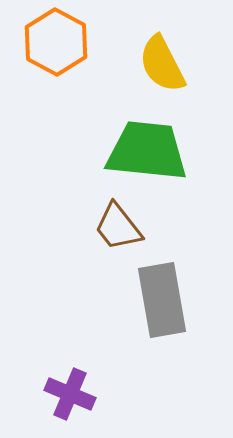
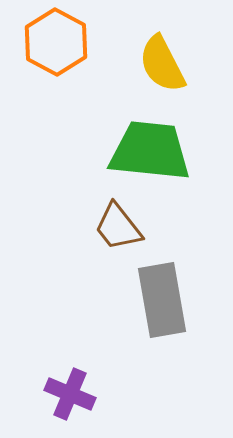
green trapezoid: moved 3 px right
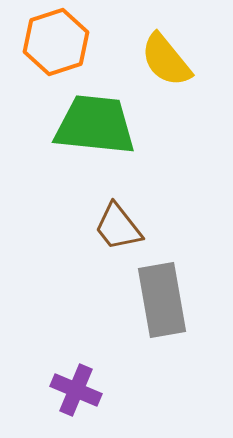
orange hexagon: rotated 14 degrees clockwise
yellow semicircle: moved 4 px right, 4 px up; rotated 12 degrees counterclockwise
green trapezoid: moved 55 px left, 26 px up
purple cross: moved 6 px right, 4 px up
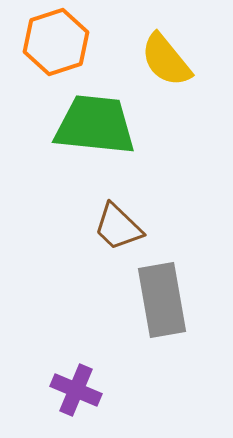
brown trapezoid: rotated 8 degrees counterclockwise
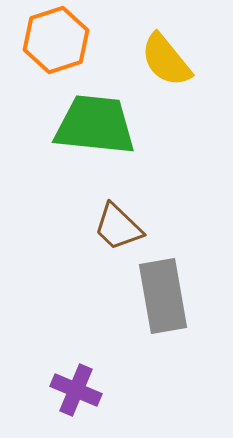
orange hexagon: moved 2 px up
gray rectangle: moved 1 px right, 4 px up
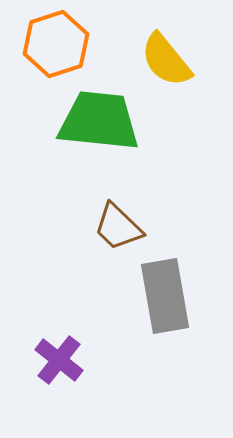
orange hexagon: moved 4 px down
green trapezoid: moved 4 px right, 4 px up
gray rectangle: moved 2 px right
purple cross: moved 17 px left, 30 px up; rotated 15 degrees clockwise
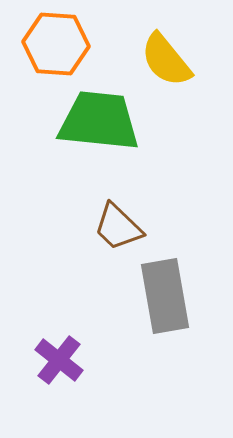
orange hexagon: rotated 22 degrees clockwise
